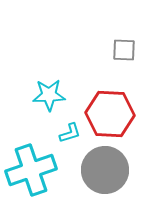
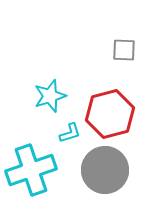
cyan star: moved 1 px right, 1 px down; rotated 16 degrees counterclockwise
red hexagon: rotated 18 degrees counterclockwise
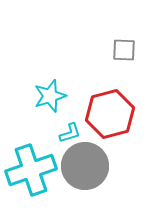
gray circle: moved 20 px left, 4 px up
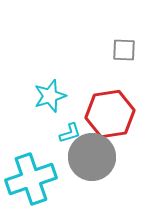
red hexagon: rotated 6 degrees clockwise
gray circle: moved 7 px right, 9 px up
cyan cross: moved 9 px down
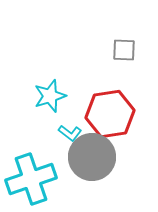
cyan L-shape: rotated 55 degrees clockwise
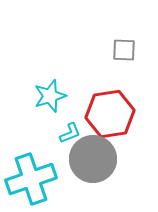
cyan L-shape: rotated 60 degrees counterclockwise
gray circle: moved 1 px right, 2 px down
